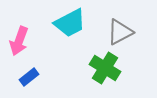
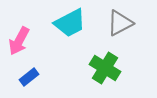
gray triangle: moved 9 px up
pink arrow: rotated 8 degrees clockwise
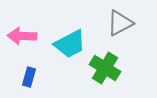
cyan trapezoid: moved 21 px down
pink arrow: moved 3 px right, 5 px up; rotated 64 degrees clockwise
blue rectangle: rotated 36 degrees counterclockwise
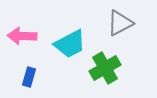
green cross: rotated 28 degrees clockwise
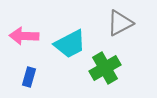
pink arrow: moved 2 px right
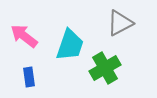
pink arrow: rotated 36 degrees clockwise
cyan trapezoid: moved 1 px down; rotated 44 degrees counterclockwise
blue rectangle: rotated 24 degrees counterclockwise
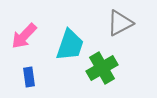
pink arrow: rotated 84 degrees counterclockwise
green cross: moved 3 px left
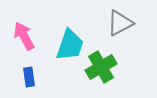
pink arrow: rotated 108 degrees clockwise
green cross: moved 1 px left, 1 px up
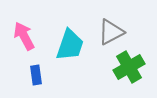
gray triangle: moved 9 px left, 9 px down
green cross: moved 28 px right
blue rectangle: moved 7 px right, 2 px up
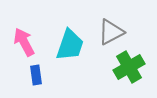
pink arrow: moved 6 px down
